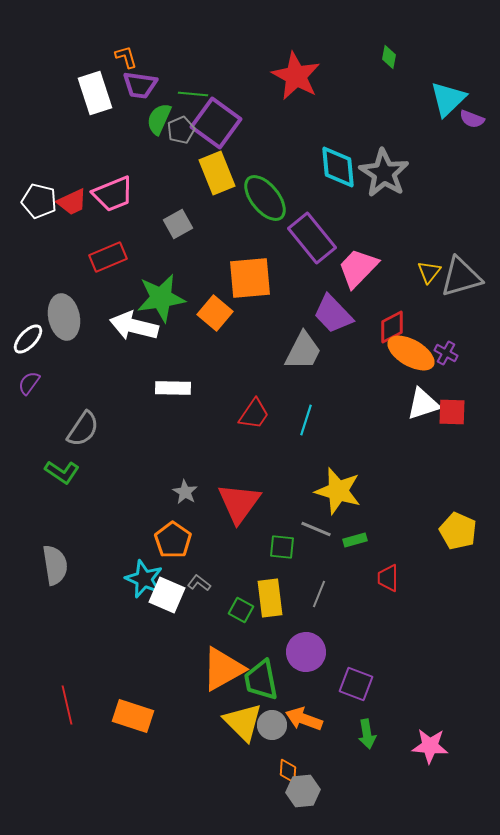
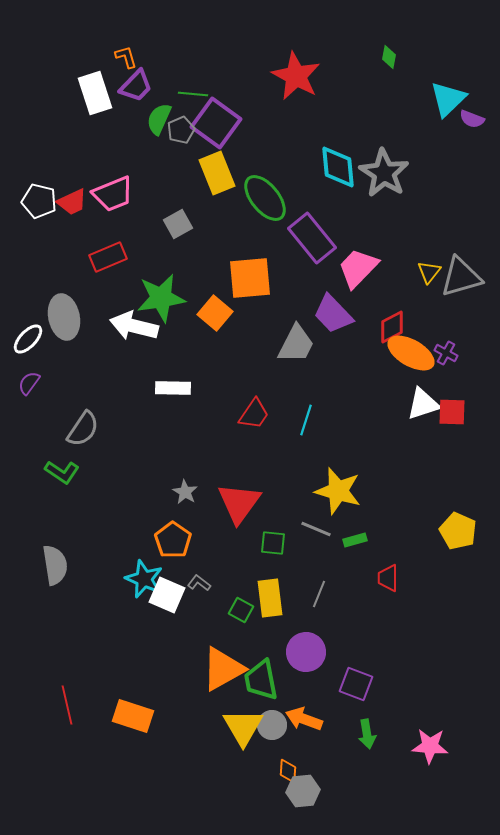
purple trapezoid at (140, 85): moved 4 px left, 1 px down; rotated 54 degrees counterclockwise
gray trapezoid at (303, 351): moved 7 px left, 7 px up
green square at (282, 547): moved 9 px left, 4 px up
yellow triangle at (243, 722): moved 5 px down; rotated 15 degrees clockwise
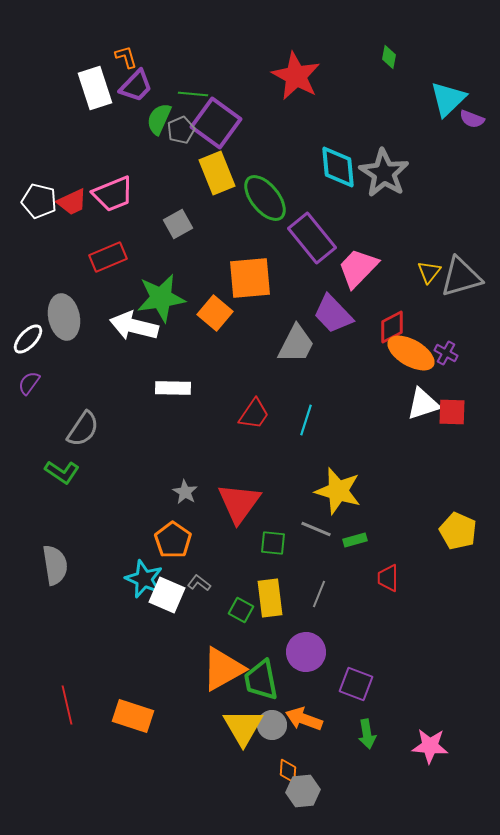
white rectangle at (95, 93): moved 5 px up
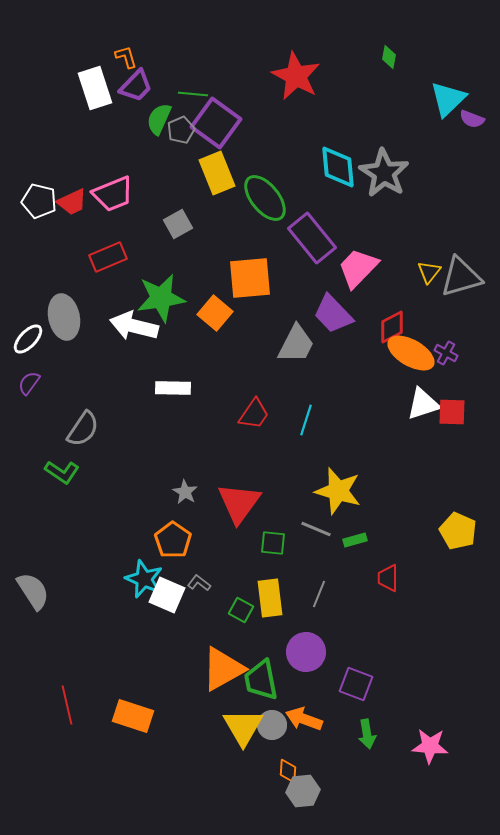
gray semicircle at (55, 565): moved 22 px left, 26 px down; rotated 24 degrees counterclockwise
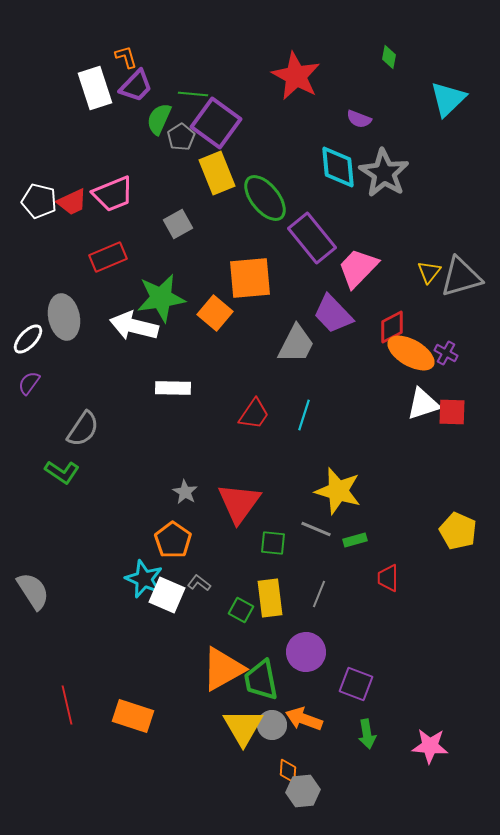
purple semicircle at (472, 119): moved 113 px left
gray pentagon at (181, 130): moved 7 px down; rotated 8 degrees counterclockwise
cyan line at (306, 420): moved 2 px left, 5 px up
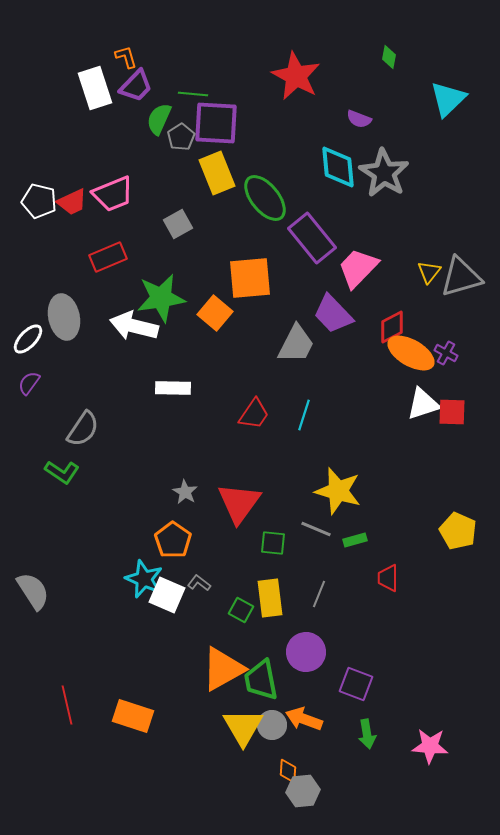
purple square at (216, 123): rotated 33 degrees counterclockwise
